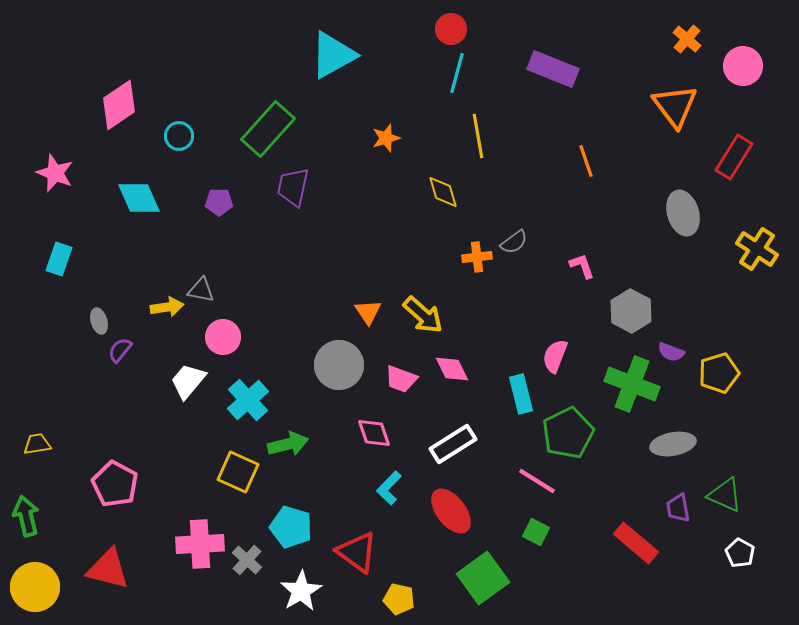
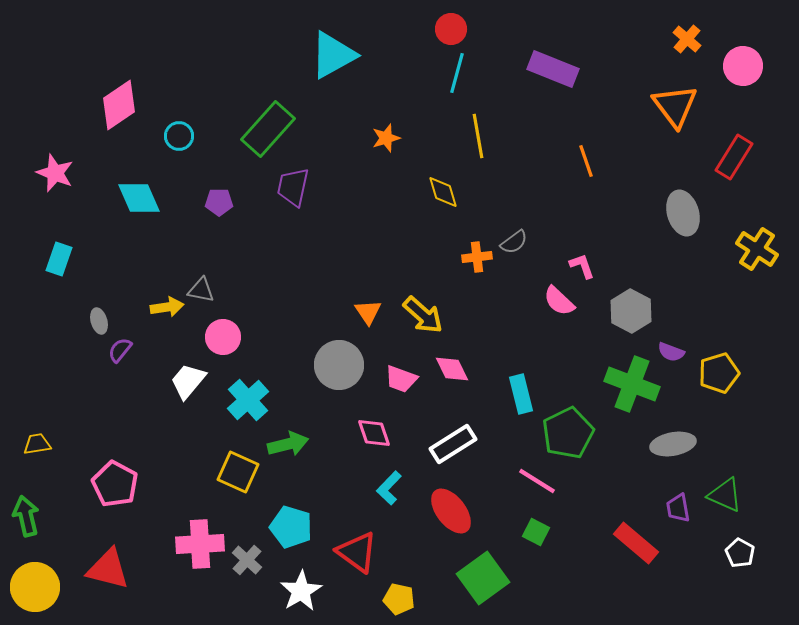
pink semicircle at (555, 356): moved 4 px right, 55 px up; rotated 68 degrees counterclockwise
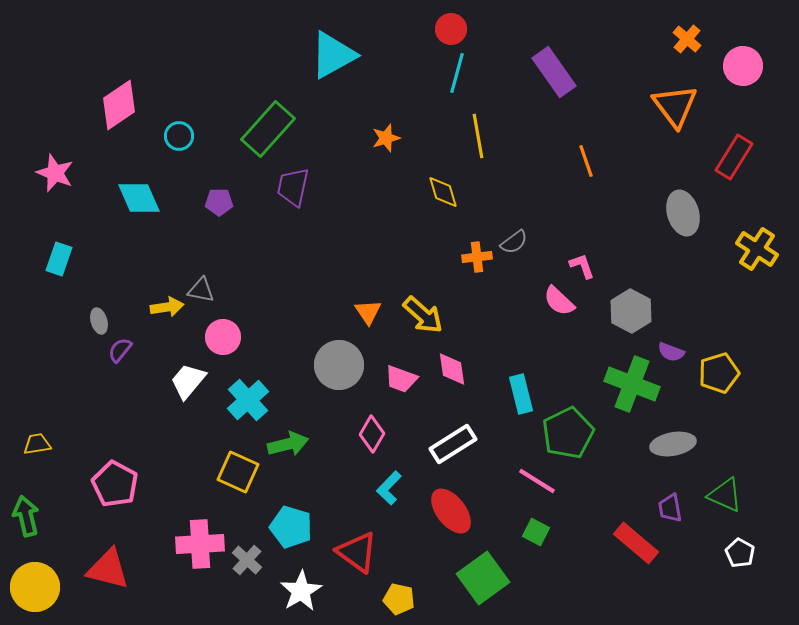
purple rectangle at (553, 69): moved 1 px right, 3 px down; rotated 33 degrees clockwise
pink diamond at (452, 369): rotated 18 degrees clockwise
pink diamond at (374, 433): moved 2 px left, 1 px down; rotated 48 degrees clockwise
purple trapezoid at (678, 508): moved 8 px left
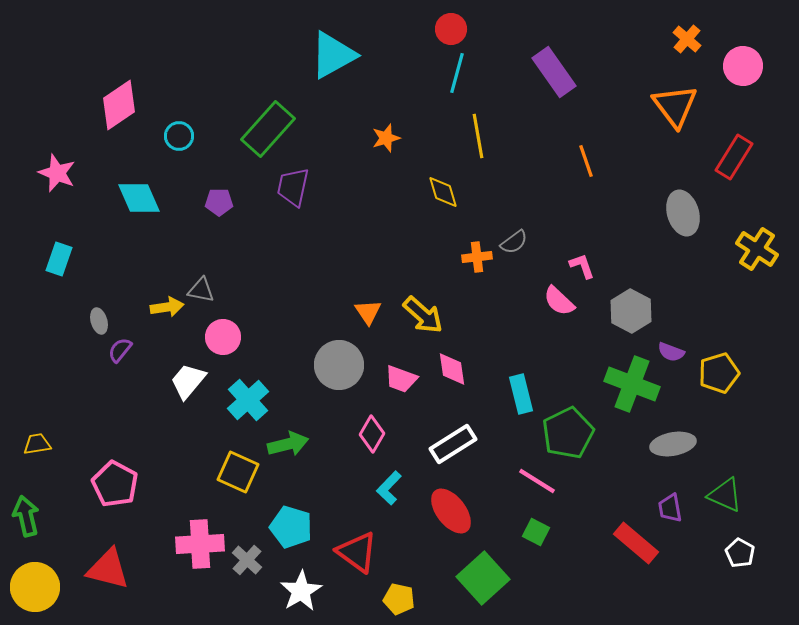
pink star at (55, 173): moved 2 px right
green square at (483, 578): rotated 6 degrees counterclockwise
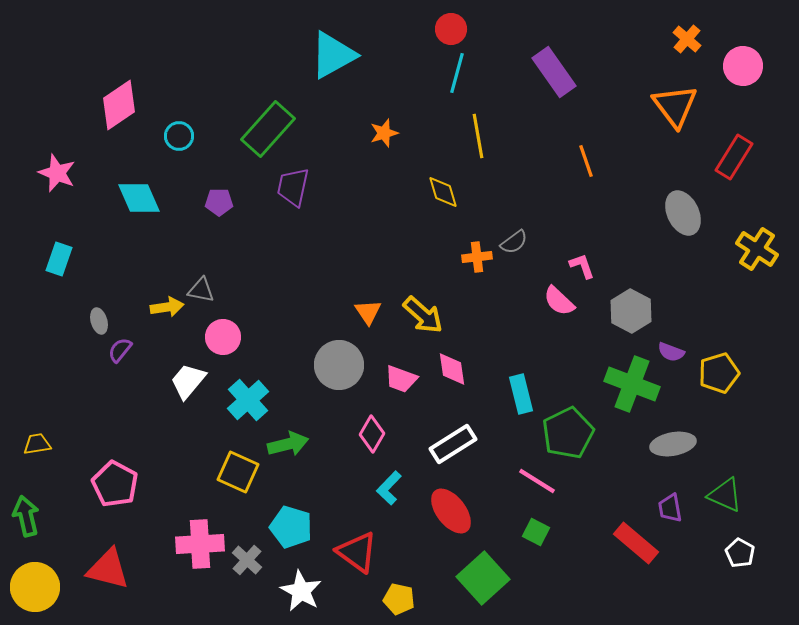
orange star at (386, 138): moved 2 px left, 5 px up
gray ellipse at (683, 213): rotated 9 degrees counterclockwise
white star at (301, 591): rotated 12 degrees counterclockwise
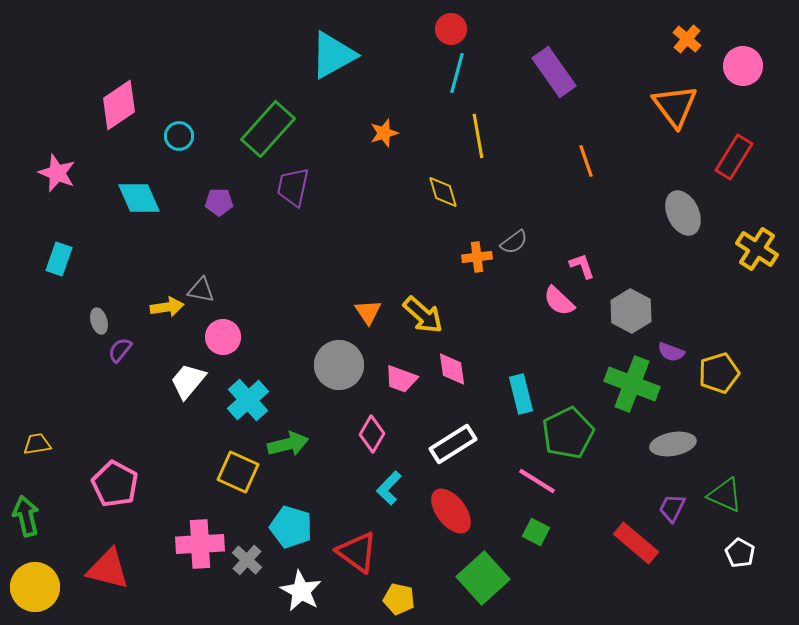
purple trapezoid at (670, 508): moved 2 px right; rotated 36 degrees clockwise
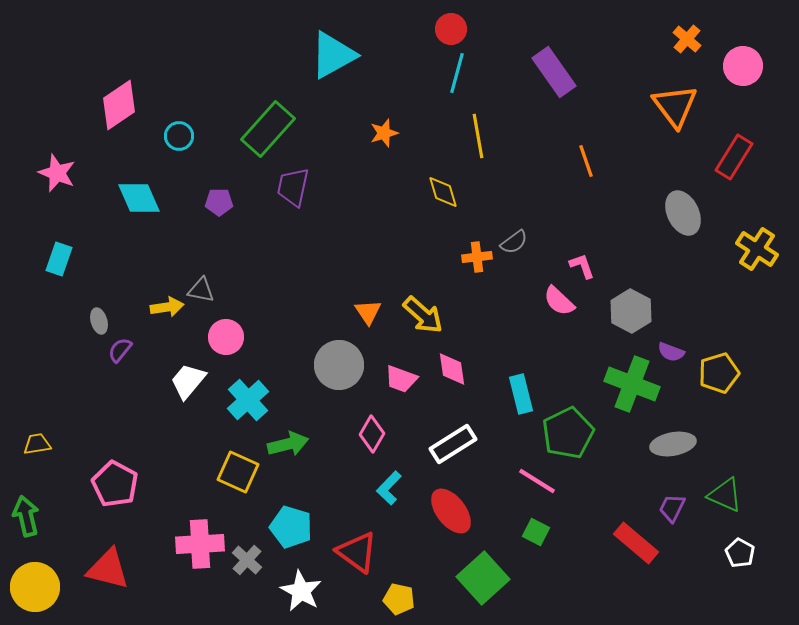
pink circle at (223, 337): moved 3 px right
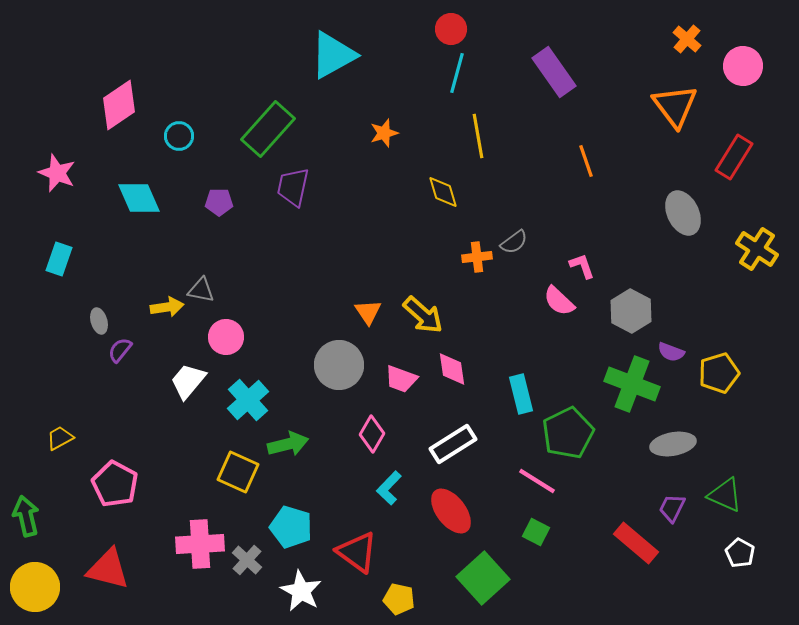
yellow trapezoid at (37, 444): moved 23 px right, 6 px up; rotated 20 degrees counterclockwise
